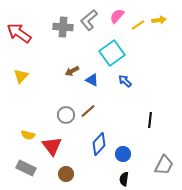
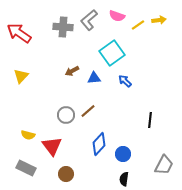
pink semicircle: rotated 112 degrees counterclockwise
blue triangle: moved 2 px right, 2 px up; rotated 32 degrees counterclockwise
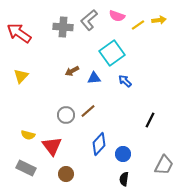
black line: rotated 21 degrees clockwise
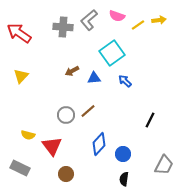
gray rectangle: moved 6 px left
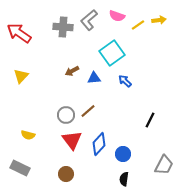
red triangle: moved 20 px right, 6 px up
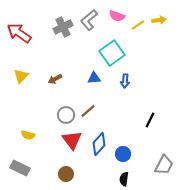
gray cross: rotated 30 degrees counterclockwise
brown arrow: moved 17 px left, 8 px down
blue arrow: rotated 128 degrees counterclockwise
